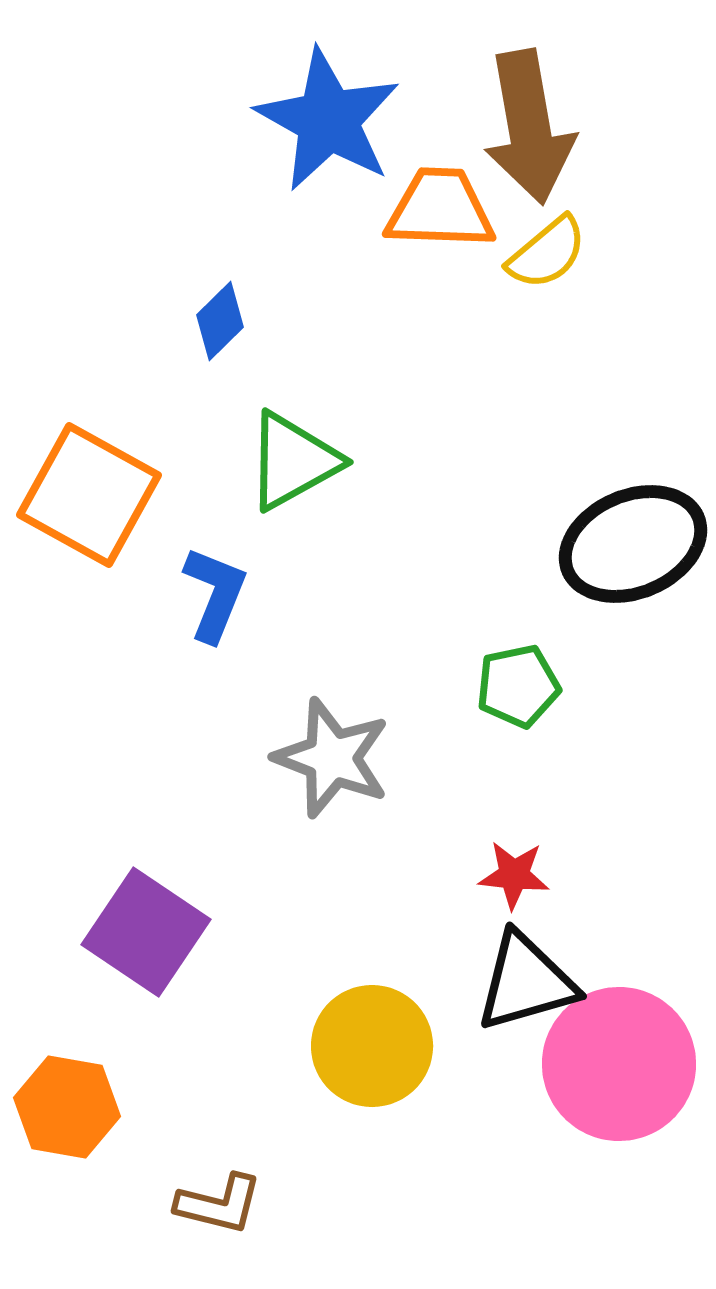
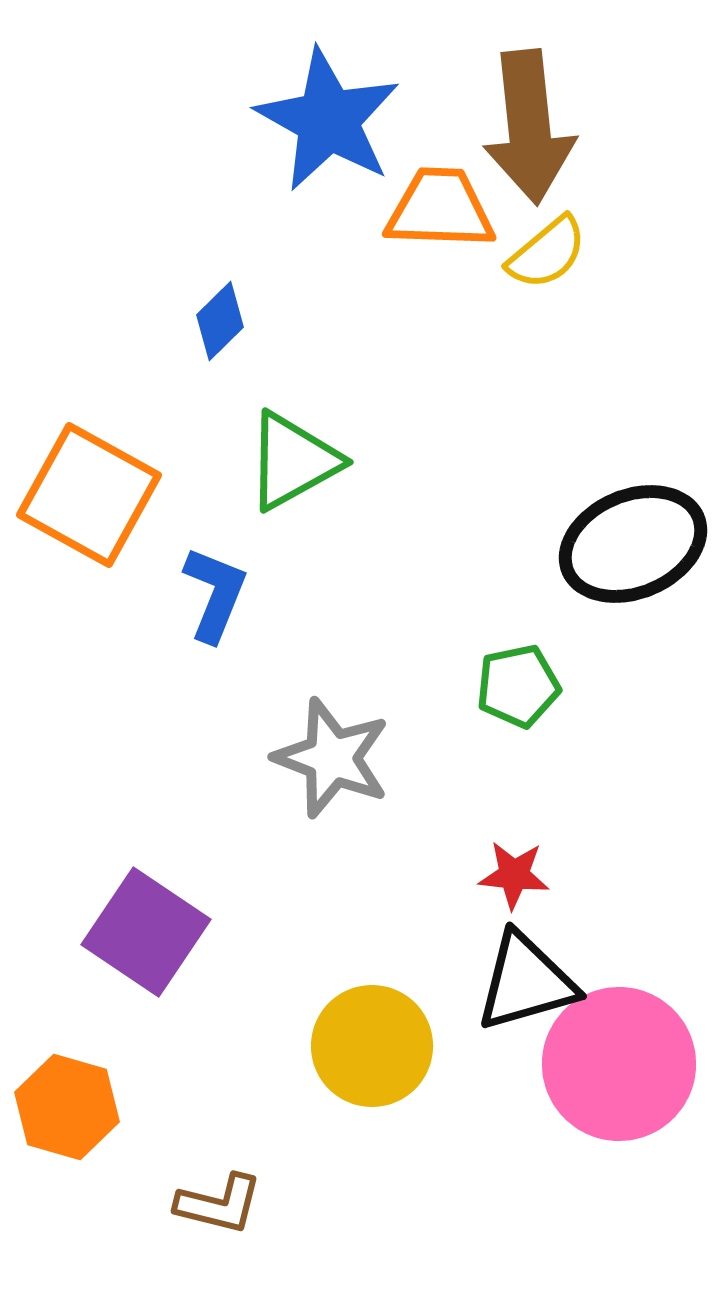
brown arrow: rotated 4 degrees clockwise
orange hexagon: rotated 6 degrees clockwise
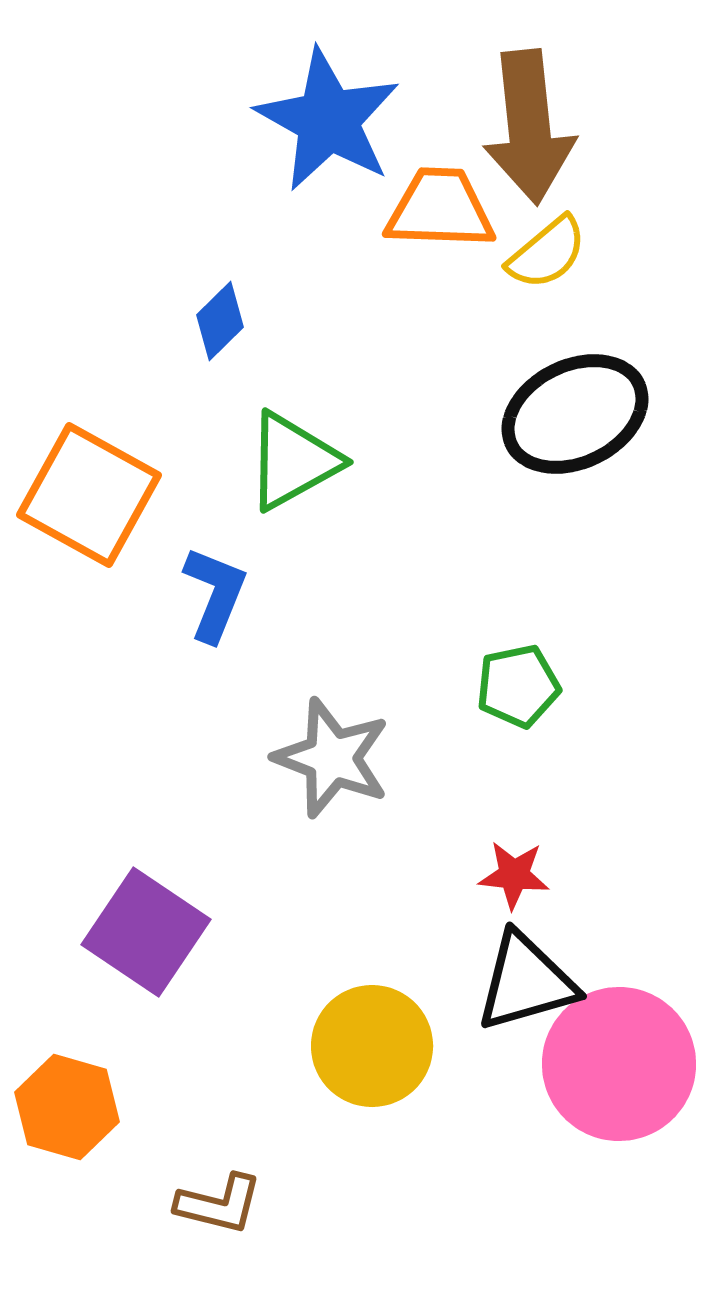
black ellipse: moved 58 px left, 130 px up; rotated 3 degrees counterclockwise
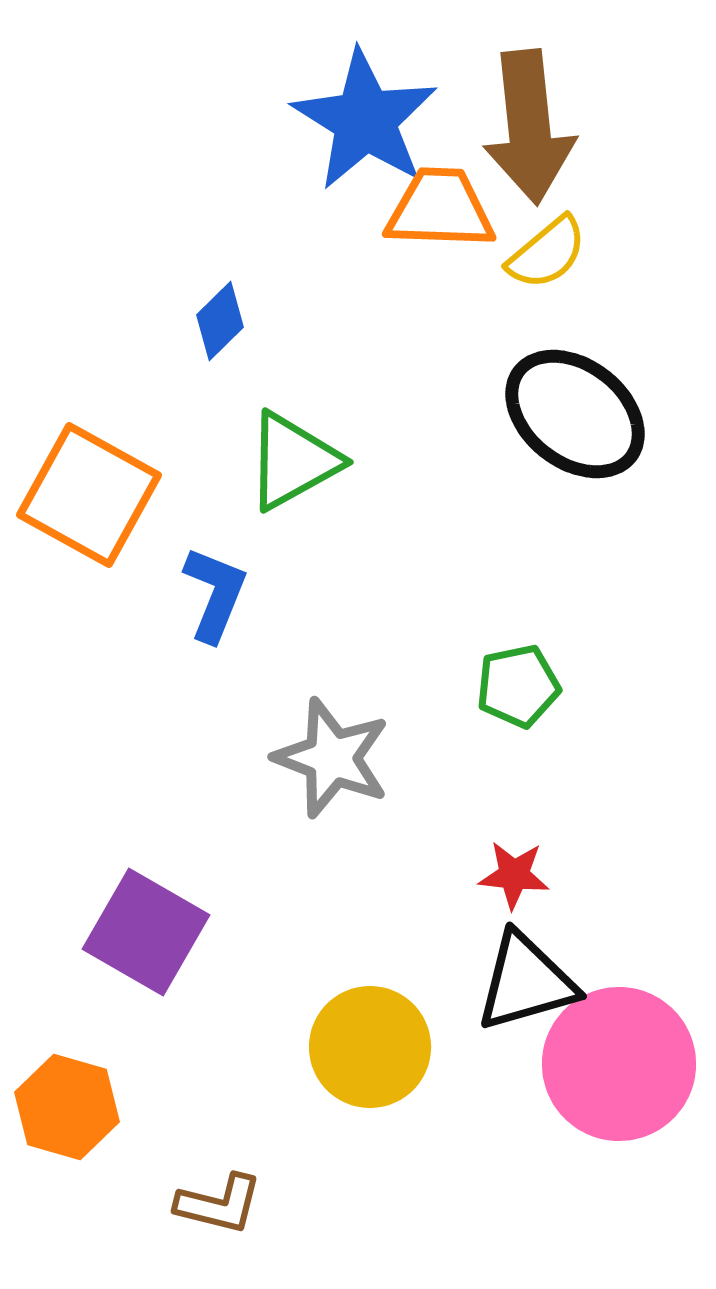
blue star: moved 37 px right; rotated 3 degrees clockwise
black ellipse: rotated 64 degrees clockwise
purple square: rotated 4 degrees counterclockwise
yellow circle: moved 2 px left, 1 px down
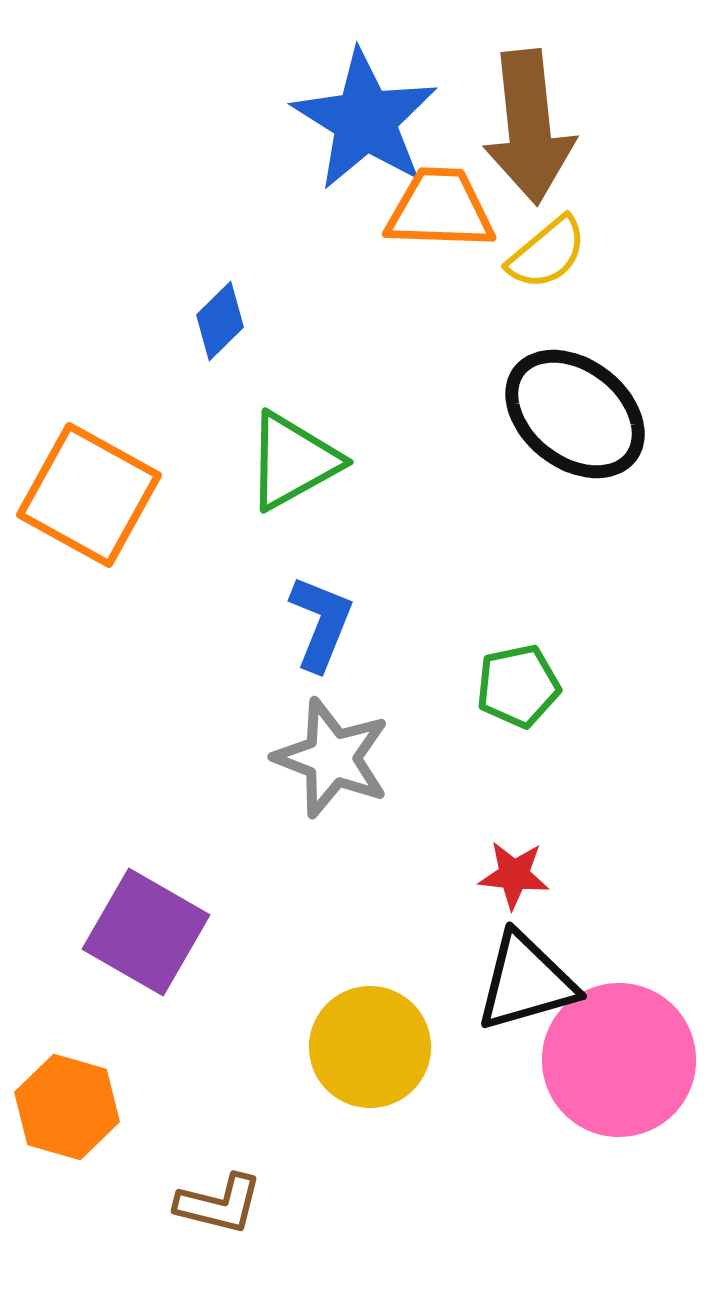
blue L-shape: moved 106 px right, 29 px down
pink circle: moved 4 px up
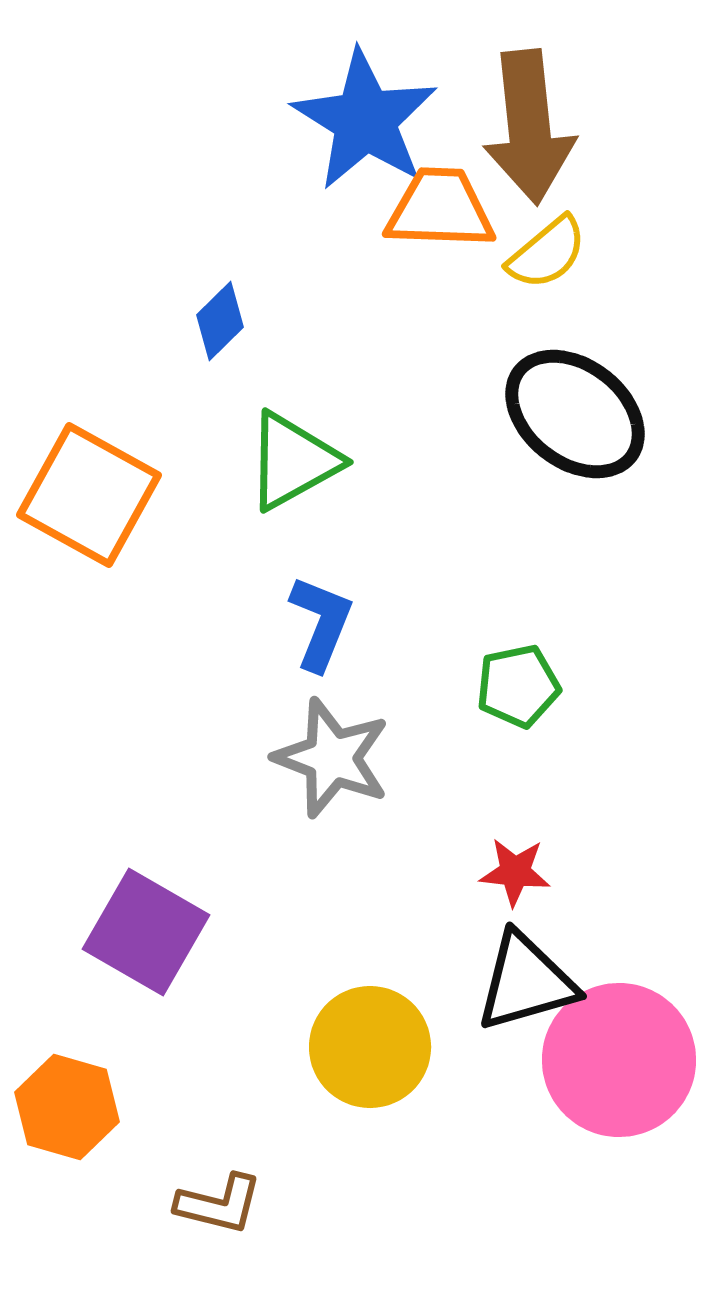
red star: moved 1 px right, 3 px up
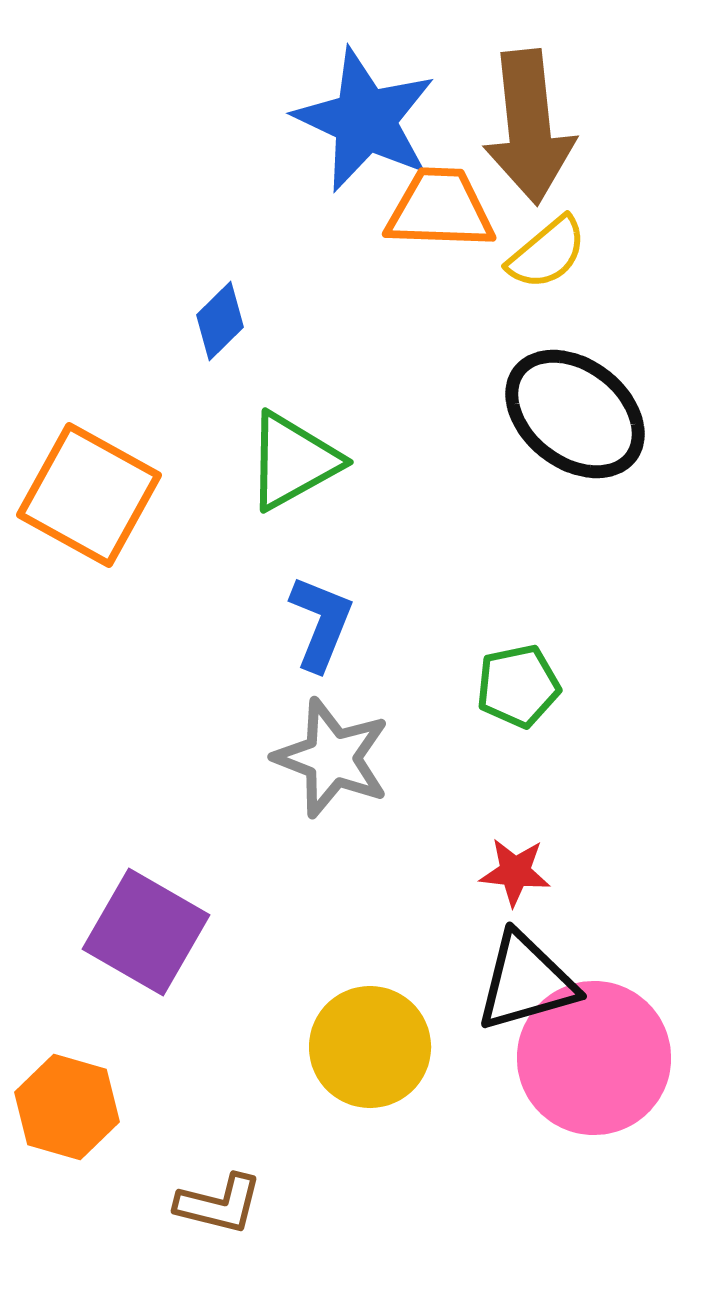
blue star: rotated 7 degrees counterclockwise
pink circle: moved 25 px left, 2 px up
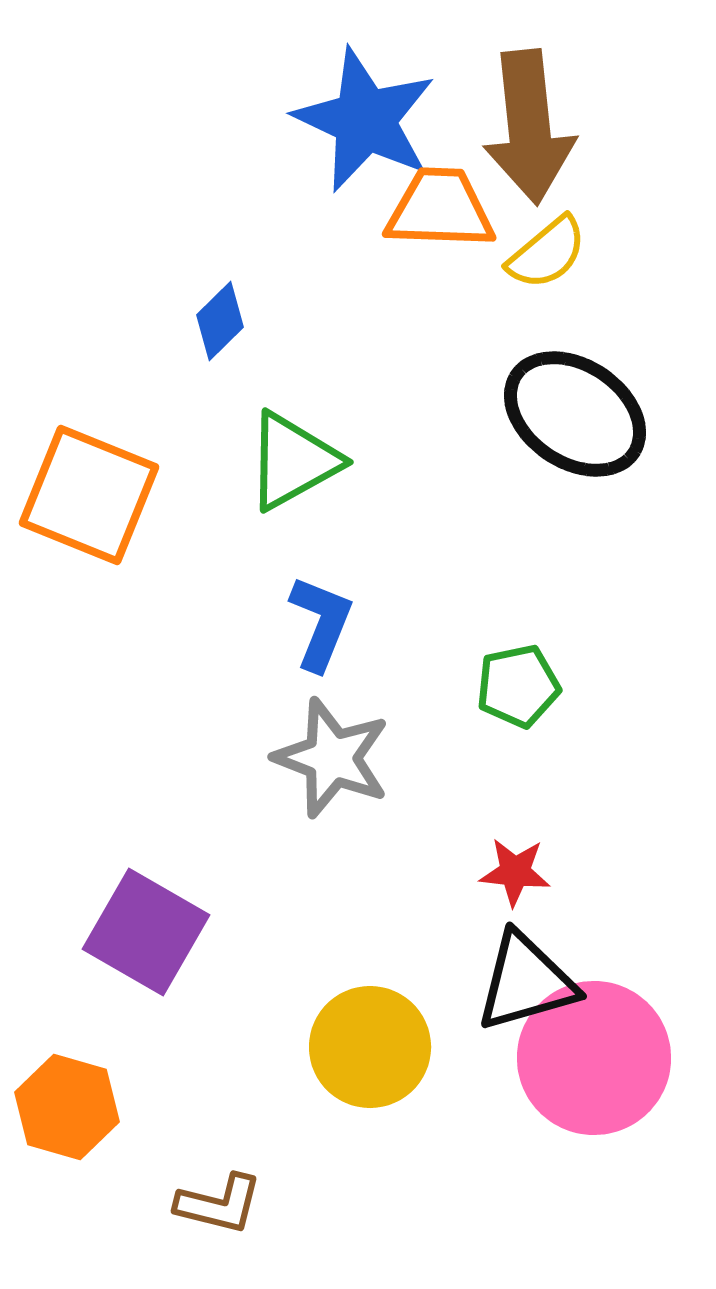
black ellipse: rotated 4 degrees counterclockwise
orange square: rotated 7 degrees counterclockwise
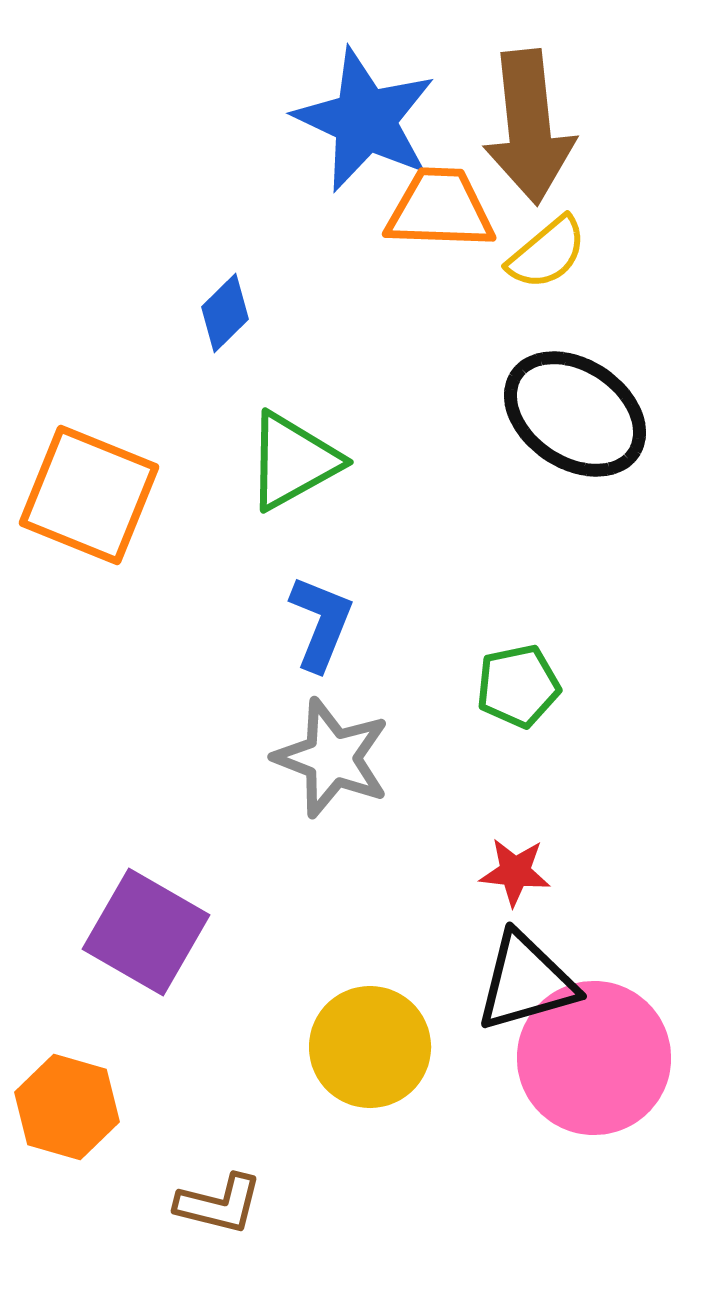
blue diamond: moved 5 px right, 8 px up
